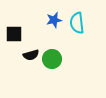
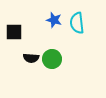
blue star: rotated 28 degrees clockwise
black square: moved 2 px up
black semicircle: moved 3 px down; rotated 21 degrees clockwise
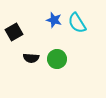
cyan semicircle: rotated 25 degrees counterclockwise
black square: rotated 30 degrees counterclockwise
green circle: moved 5 px right
